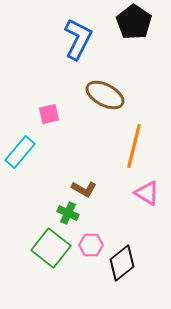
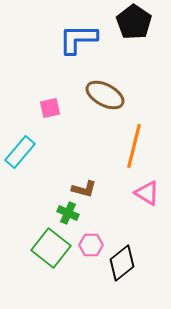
blue L-shape: rotated 117 degrees counterclockwise
pink square: moved 1 px right, 6 px up
brown L-shape: rotated 15 degrees counterclockwise
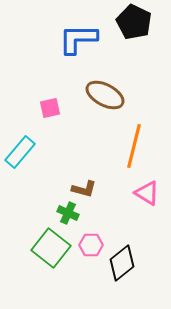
black pentagon: rotated 8 degrees counterclockwise
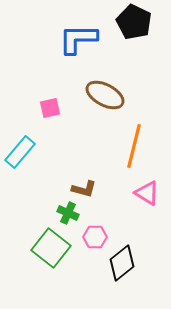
pink hexagon: moved 4 px right, 8 px up
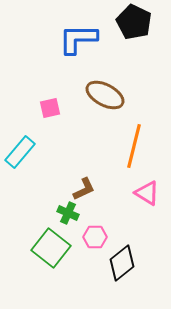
brown L-shape: rotated 40 degrees counterclockwise
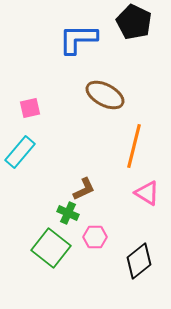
pink square: moved 20 px left
black diamond: moved 17 px right, 2 px up
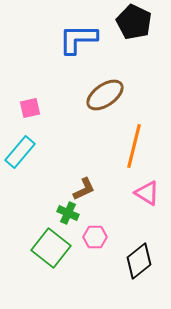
brown ellipse: rotated 63 degrees counterclockwise
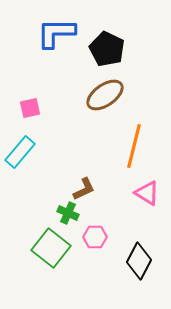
black pentagon: moved 27 px left, 27 px down
blue L-shape: moved 22 px left, 6 px up
black diamond: rotated 24 degrees counterclockwise
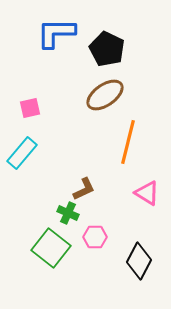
orange line: moved 6 px left, 4 px up
cyan rectangle: moved 2 px right, 1 px down
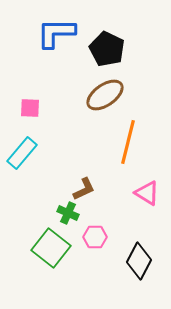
pink square: rotated 15 degrees clockwise
